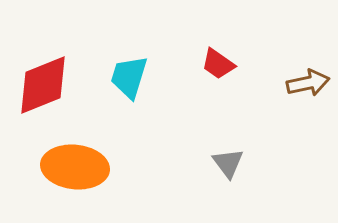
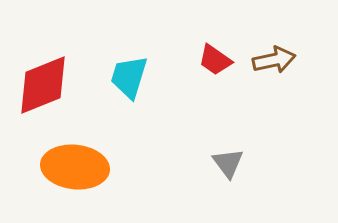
red trapezoid: moved 3 px left, 4 px up
brown arrow: moved 34 px left, 23 px up
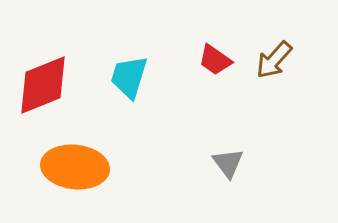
brown arrow: rotated 144 degrees clockwise
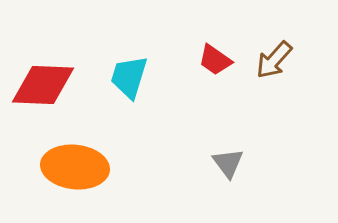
red diamond: rotated 24 degrees clockwise
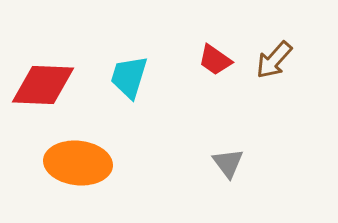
orange ellipse: moved 3 px right, 4 px up
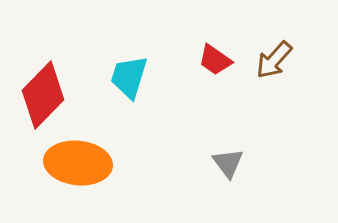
red diamond: moved 10 px down; rotated 48 degrees counterclockwise
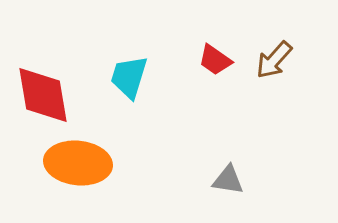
red diamond: rotated 54 degrees counterclockwise
gray triangle: moved 17 px down; rotated 44 degrees counterclockwise
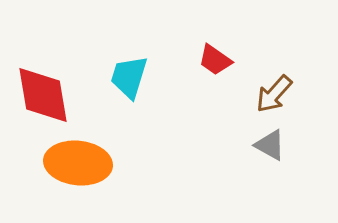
brown arrow: moved 34 px down
gray triangle: moved 42 px right, 35 px up; rotated 20 degrees clockwise
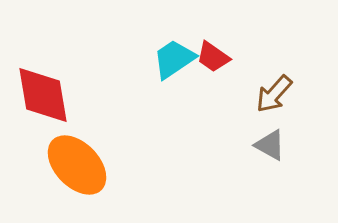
red trapezoid: moved 2 px left, 3 px up
cyan trapezoid: moved 45 px right, 18 px up; rotated 39 degrees clockwise
orange ellipse: moved 1 px left, 2 px down; rotated 40 degrees clockwise
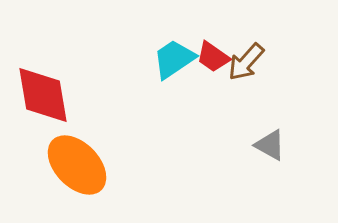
brown arrow: moved 28 px left, 32 px up
